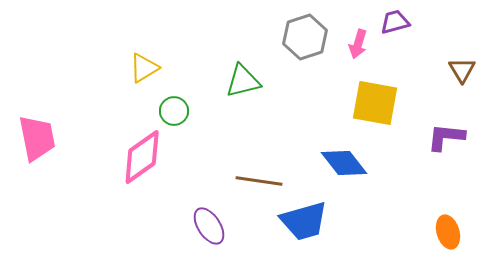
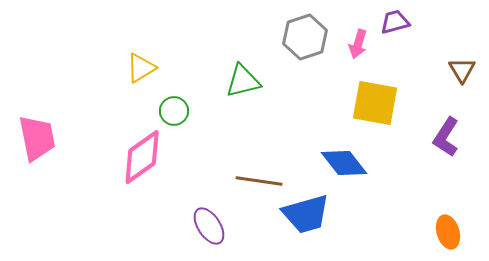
yellow triangle: moved 3 px left
purple L-shape: rotated 63 degrees counterclockwise
blue trapezoid: moved 2 px right, 7 px up
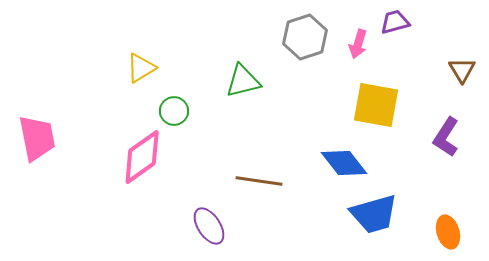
yellow square: moved 1 px right, 2 px down
blue trapezoid: moved 68 px right
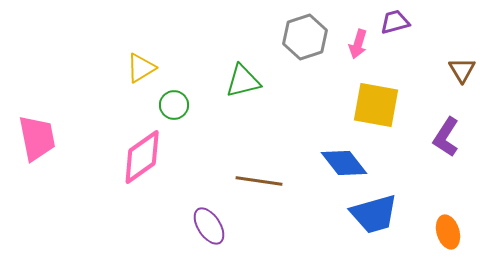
green circle: moved 6 px up
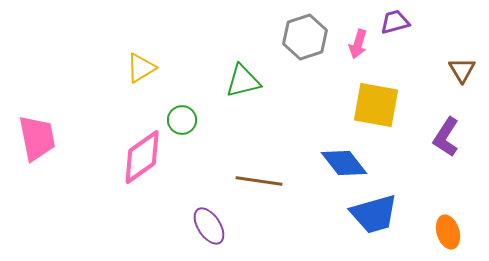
green circle: moved 8 px right, 15 px down
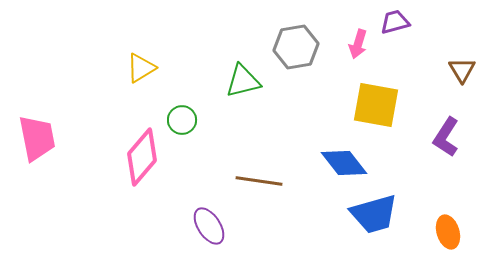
gray hexagon: moved 9 px left, 10 px down; rotated 9 degrees clockwise
pink diamond: rotated 14 degrees counterclockwise
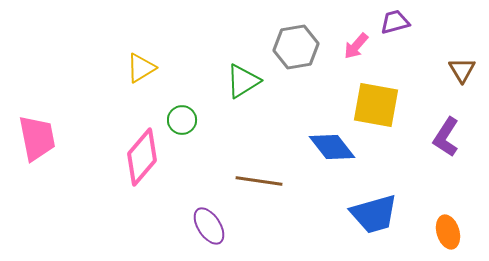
pink arrow: moved 2 px left, 2 px down; rotated 24 degrees clockwise
green triangle: rotated 18 degrees counterclockwise
blue diamond: moved 12 px left, 16 px up
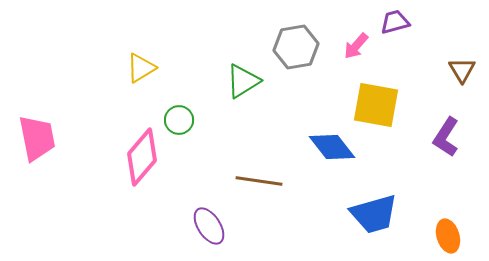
green circle: moved 3 px left
orange ellipse: moved 4 px down
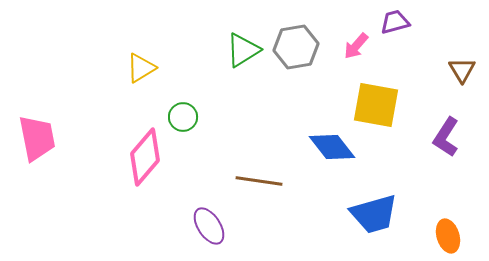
green triangle: moved 31 px up
green circle: moved 4 px right, 3 px up
pink diamond: moved 3 px right
